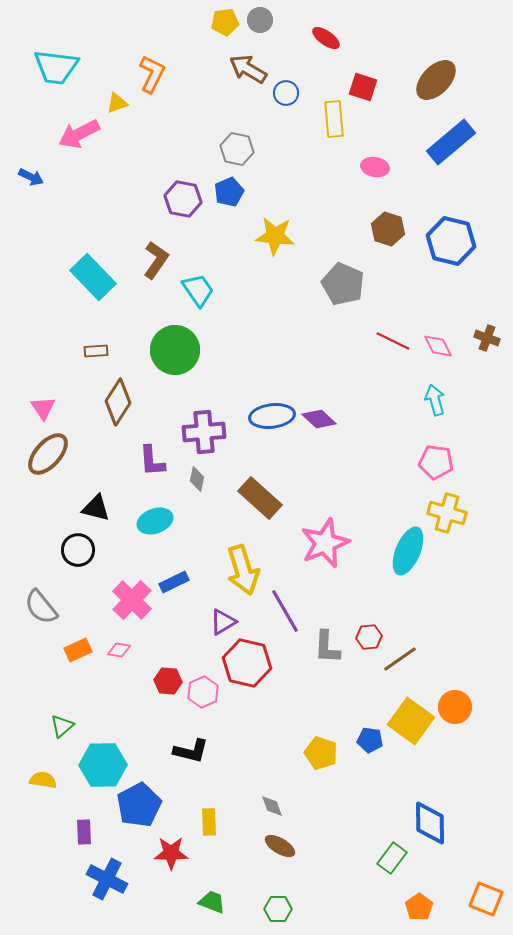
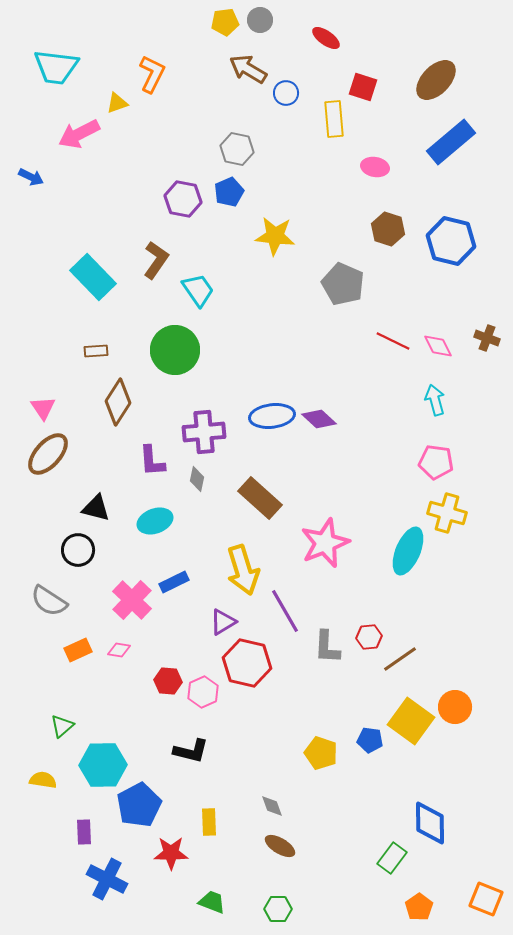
gray semicircle at (41, 607): moved 8 px right, 6 px up; rotated 18 degrees counterclockwise
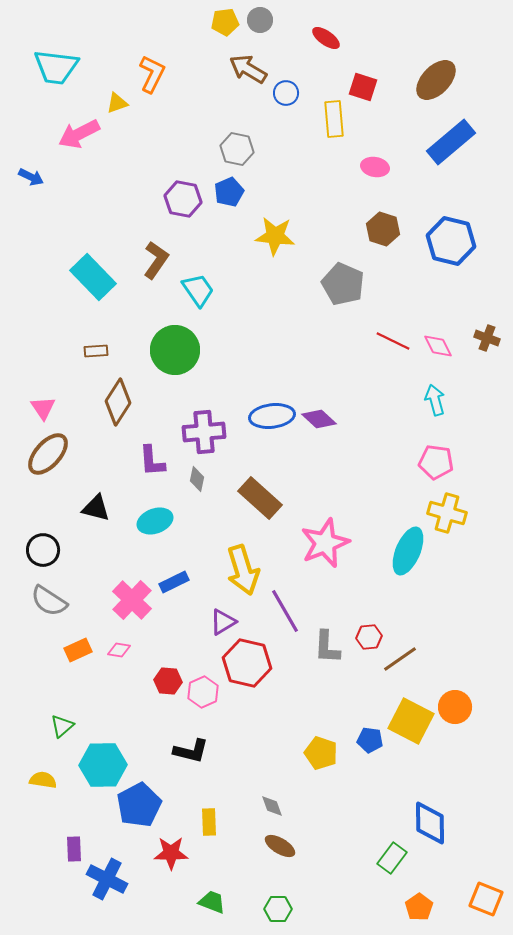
brown hexagon at (388, 229): moved 5 px left
black circle at (78, 550): moved 35 px left
yellow square at (411, 721): rotated 9 degrees counterclockwise
purple rectangle at (84, 832): moved 10 px left, 17 px down
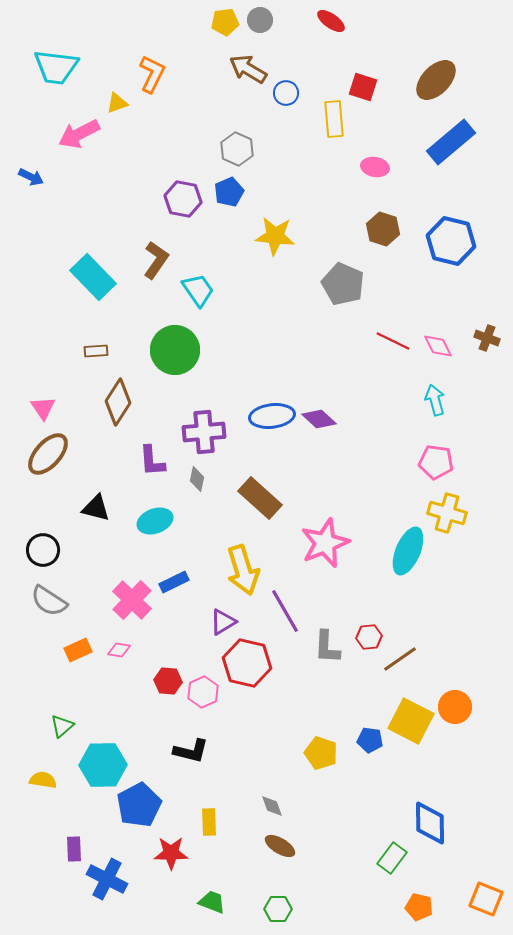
red ellipse at (326, 38): moved 5 px right, 17 px up
gray hexagon at (237, 149): rotated 12 degrees clockwise
orange pentagon at (419, 907): rotated 24 degrees counterclockwise
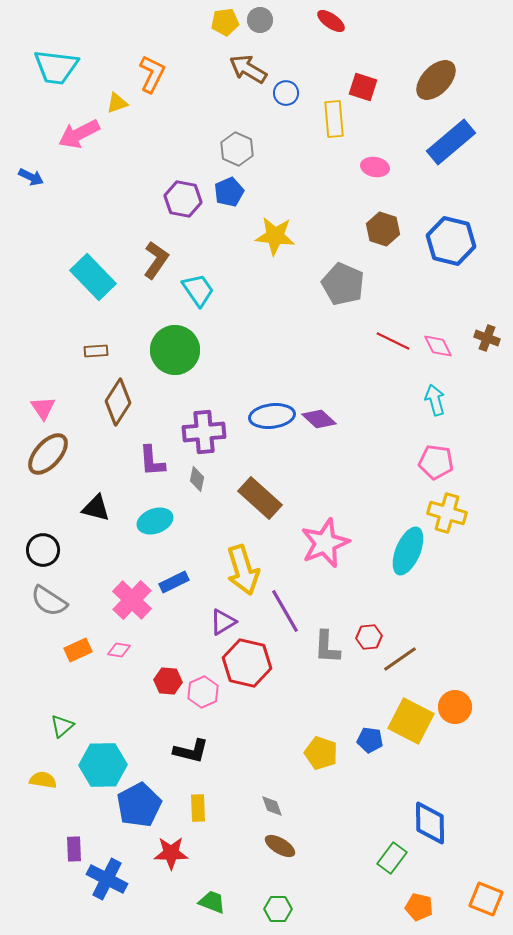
yellow rectangle at (209, 822): moved 11 px left, 14 px up
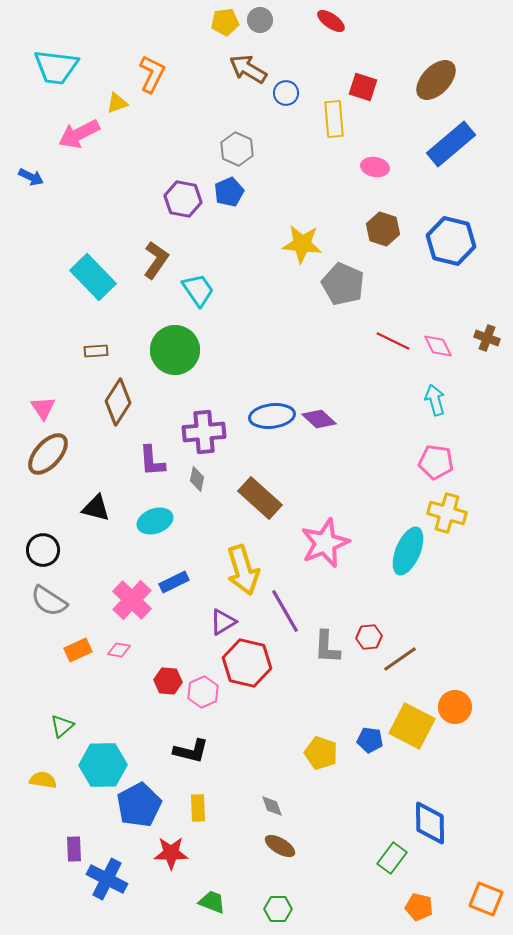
blue rectangle at (451, 142): moved 2 px down
yellow star at (275, 236): moved 27 px right, 8 px down
yellow square at (411, 721): moved 1 px right, 5 px down
